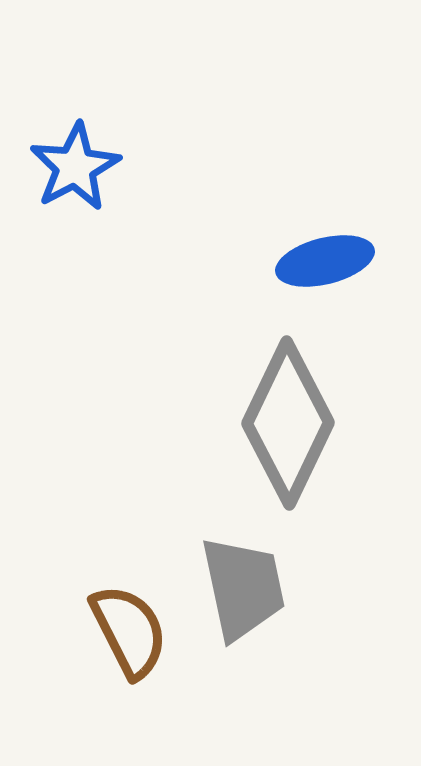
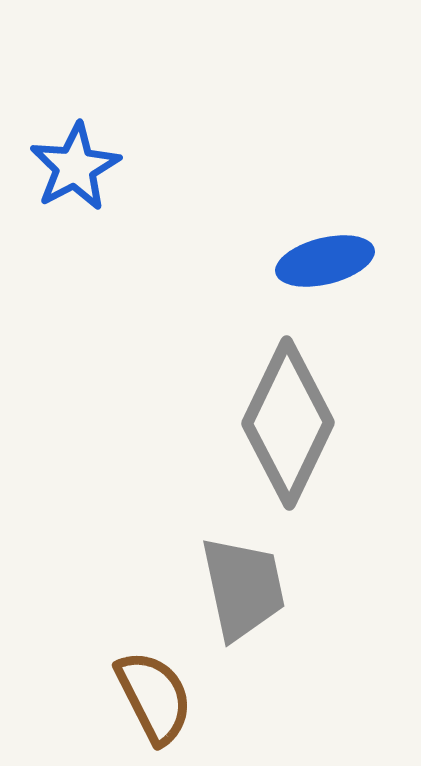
brown semicircle: moved 25 px right, 66 px down
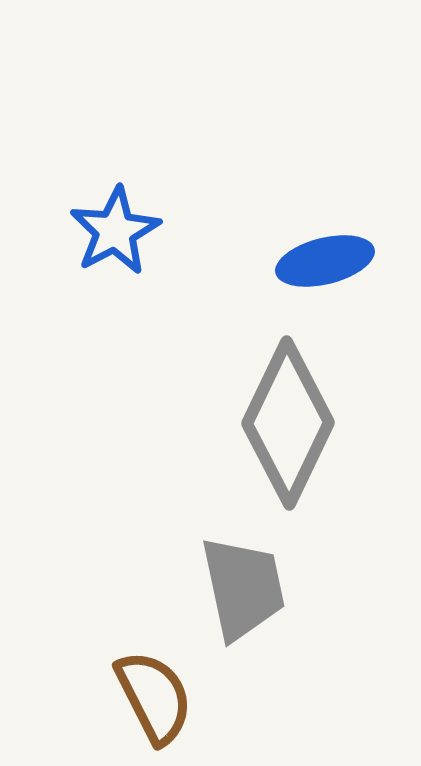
blue star: moved 40 px right, 64 px down
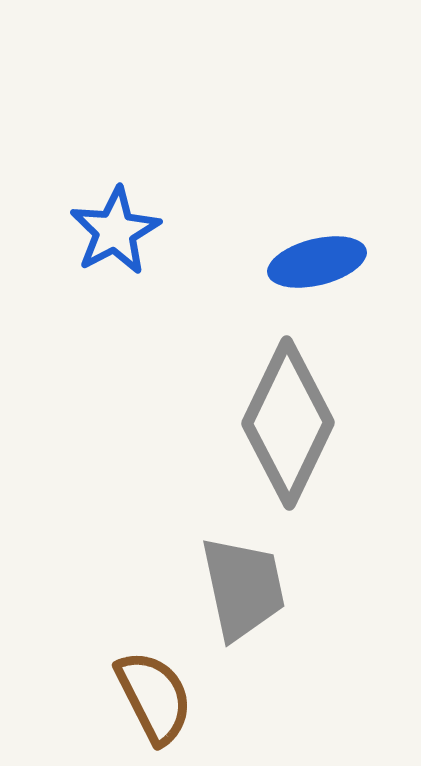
blue ellipse: moved 8 px left, 1 px down
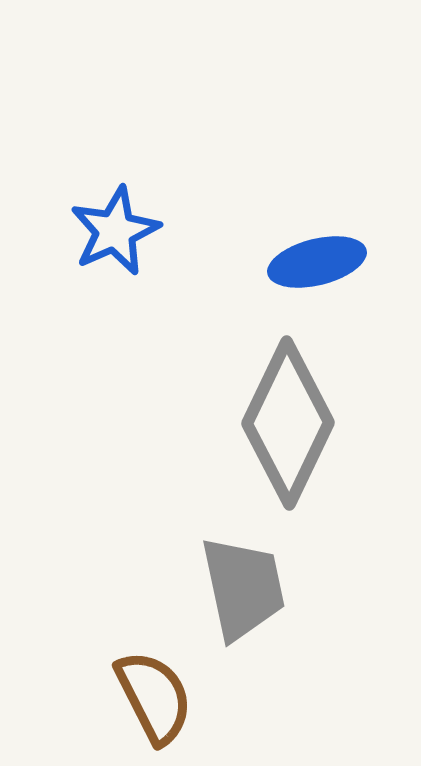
blue star: rotated 4 degrees clockwise
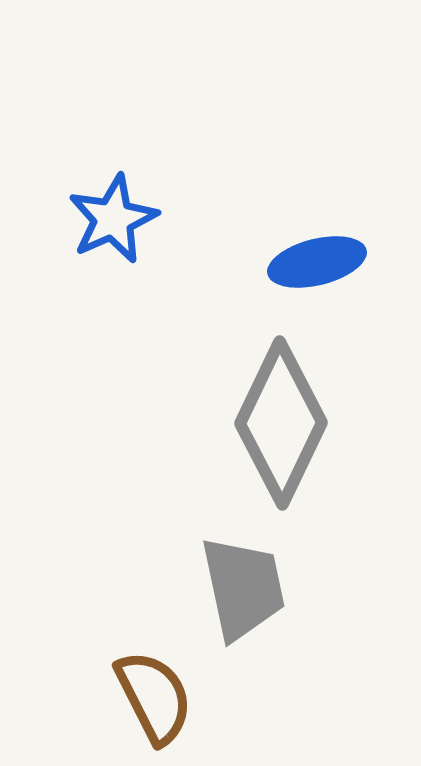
blue star: moved 2 px left, 12 px up
gray diamond: moved 7 px left
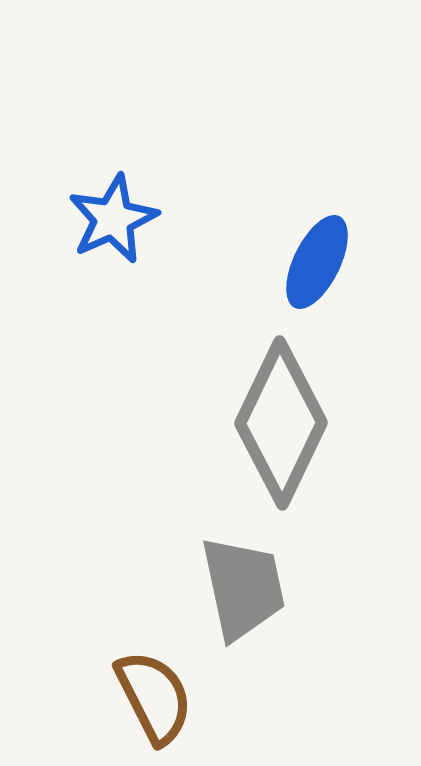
blue ellipse: rotated 50 degrees counterclockwise
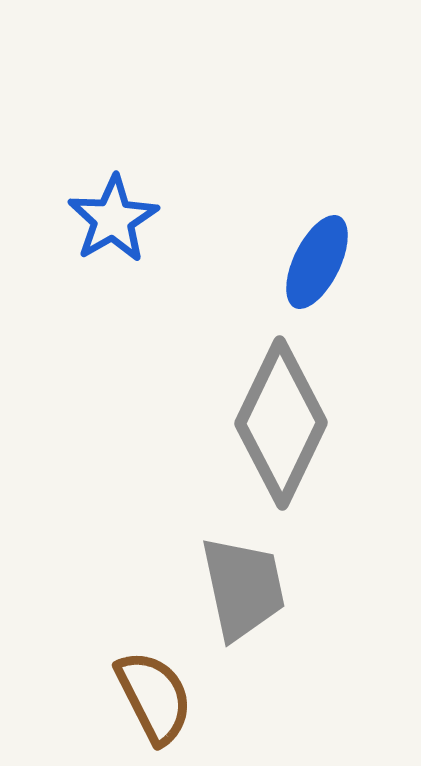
blue star: rotated 6 degrees counterclockwise
